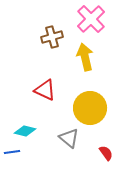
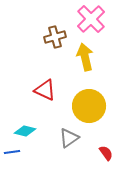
brown cross: moved 3 px right
yellow circle: moved 1 px left, 2 px up
gray triangle: rotated 45 degrees clockwise
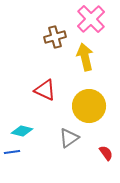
cyan diamond: moved 3 px left
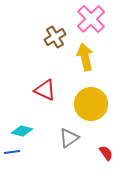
brown cross: rotated 15 degrees counterclockwise
yellow circle: moved 2 px right, 2 px up
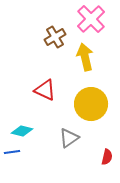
red semicircle: moved 1 px right, 4 px down; rotated 49 degrees clockwise
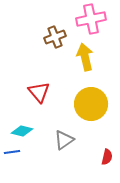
pink cross: rotated 32 degrees clockwise
brown cross: rotated 10 degrees clockwise
red triangle: moved 6 px left, 2 px down; rotated 25 degrees clockwise
gray triangle: moved 5 px left, 2 px down
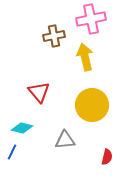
brown cross: moved 1 px left, 1 px up; rotated 10 degrees clockwise
yellow circle: moved 1 px right, 1 px down
cyan diamond: moved 3 px up
gray triangle: moved 1 px right; rotated 30 degrees clockwise
blue line: rotated 56 degrees counterclockwise
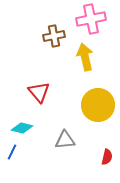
yellow circle: moved 6 px right
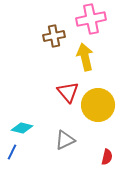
red triangle: moved 29 px right
gray triangle: rotated 20 degrees counterclockwise
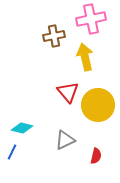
red semicircle: moved 11 px left, 1 px up
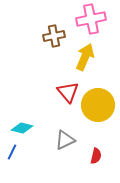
yellow arrow: rotated 36 degrees clockwise
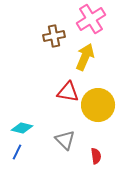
pink cross: rotated 20 degrees counterclockwise
red triangle: rotated 40 degrees counterclockwise
gray triangle: rotated 50 degrees counterclockwise
blue line: moved 5 px right
red semicircle: rotated 21 degrees counterclockwise
